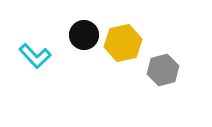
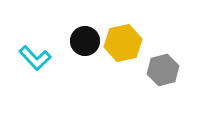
black circle: moved 1 px right, 6 px down
cyan L-shape: moved 2 px down
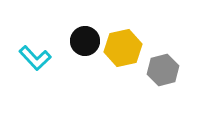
yellow hexagon: moved 5 px down
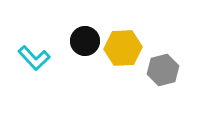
yellow hexagon: rotated 9 degrees clockwise
cyan L-shape: moved 1 px left
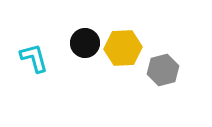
black circle: moved 2 px down
cyan L-shape: rotated 152 degrees counterclockwise
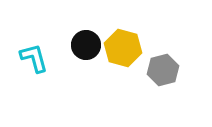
black circle: moved 1 px right, 2 px down
yellow hexagon: rotated 18 degrees clockwise
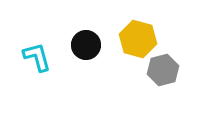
yellow hexagon: moved 15 px right, 9 px up
cyan L-shape: moved 3 px right, 1 px up
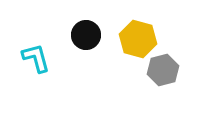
black circle: moved 10 px up
cyan L-shape: moved 1 px left, 1 px down
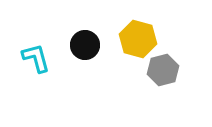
black circle: moved 1 px left, 10 px down
